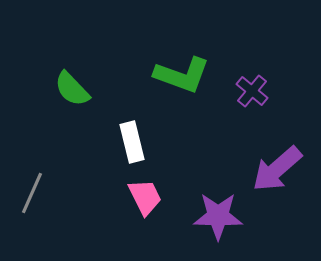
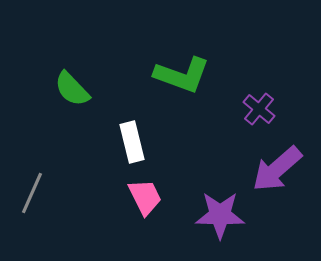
purple cross: moved 7 px right, 18 px down
purple star: moved 2 px right, 1 px up
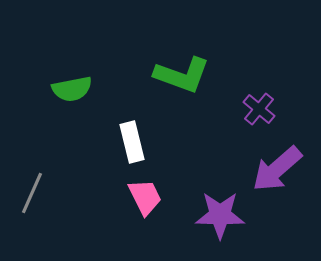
green semicircle: rotated 57 degrees counterclockwise
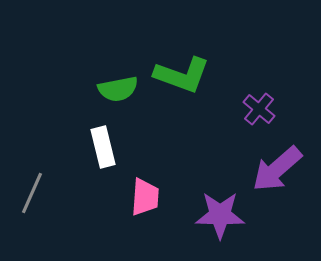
green semicircle: moved 46 px right
white rectangle: moved 29 px left, 5 px down
pink trapezoid: rotated 30 degrees clockwise
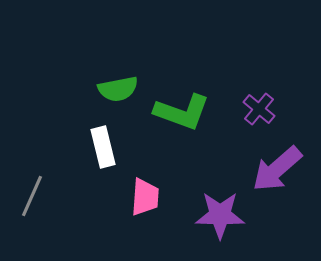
green L-shape: moved 37 px down
gray line: moved 3 px down
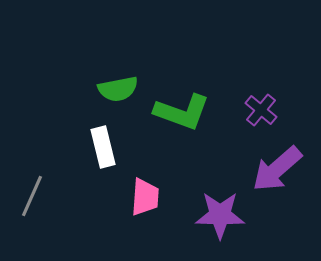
purple cross: moved 2 px right, 1 px down
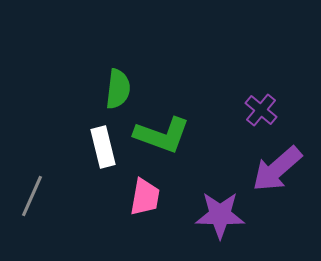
green semicircle: rotated 72 degrees counterclockwise
green L-shape: moved 20 px left, 23 px down
pink trapezoid: rotated 6 degrees clockwise
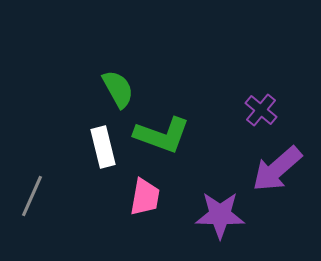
green semicircle: rotated 36 degrees counterclockwise
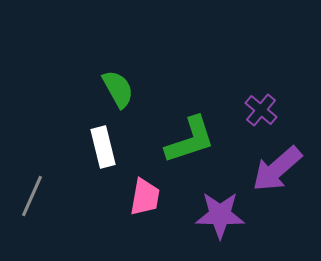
green L-shape: moved 28 px right, 5 px down; rotated 38 degrees counterclockwise
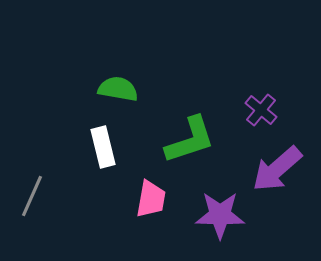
green semicircle: rotated 51 degrees counterclockwise
pink trapezoid: moved 6 px right, 2 px down
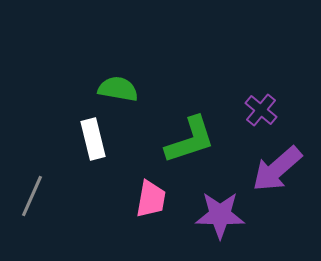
white rectangle: moved 10 px left, 8 px up
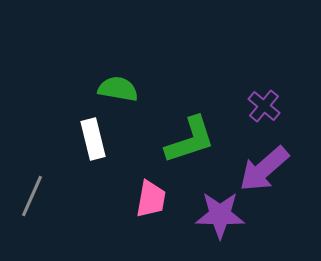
purple cross: moved 3 px right, 4 px up
purple arrow: moved 13 px left
